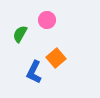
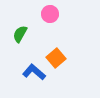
pink circle: moved 3 px right, 6 px up
blue L-shape: rotated 105 degrees clockwise
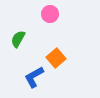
green semicircle: moved 2 px left, 5 px down
blue L-shape: moved 5 px down; rotated 70 degrees counterclockwise
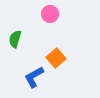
green semicircle: moved 3 px left; rotated 12 degrees counterclockwise
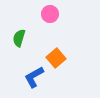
green semicircle: moved 4 px right, 1 px up
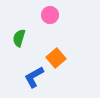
pink circle: moved 1 px down
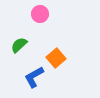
pink circle: moved 10 px left, 1 px up
green semicircle: moved 7 px down; rotated 30 degrees clockwise
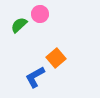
green semicircle: moved 20 px up
blue L-shape: moved 1 px right
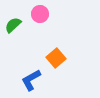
green semicircle: moved 6 px left
blue L-shape: moved 4 px left, 3 px down
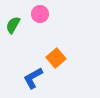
green semicircle: rotated 18 degrees counterclockwise
blue L-shape: moved 2 px right, 2 px up
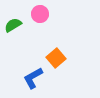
green semicircle: rotated 30 degrees clockwise
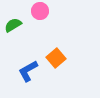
pink circle: moved 3 px up
blue L-shape: moved 5 px left, 7 px up
